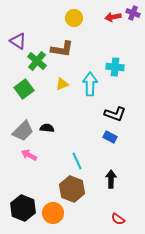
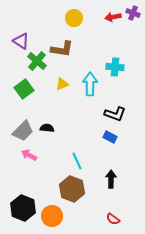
purple triangle: moved 3 px right
orange circle: moved 1 px left, 3 px down
red semicircle: moved 5 px left
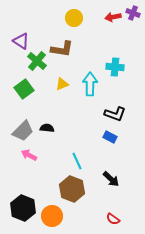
black arrow: rotated 132 degrees clockwise
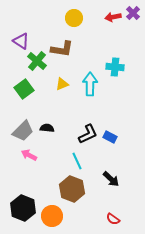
purple cross: rotated 24 degrees clockwise
black L-shape: moved 27 px left, 20 px down; rotated 45 degrees counterclockwise
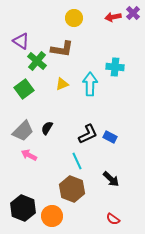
black semicircle: rotated 64 degrees counterclockwise
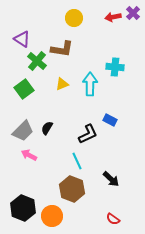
purple triangle: moved 1 px right, 2 px up
blue rectangle: moved 17 px up
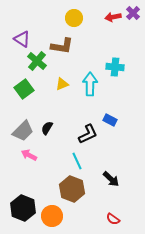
brown L-shape: moved 3 px up
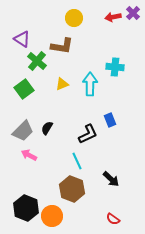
blue rectangle: rotated 40 degrees clockwise
black hexagon: moved 3 px right
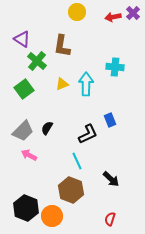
yellow circle: moved 3 px right, 6 px up
brown L-shape: rotated 90 degrees clockwise
cyan arrow: moved 4 px left
brown hexagon: moved 1 px left, 1 px down
red semicircle: moved 3 px left; rotated 72 degrees clockwise
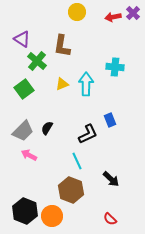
black hexagon: moved 1 px left, 3 px down
red semicircle: rotated 64 degrees counterclockwise
